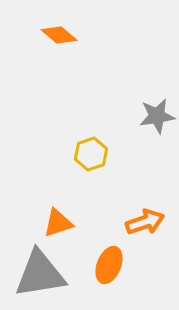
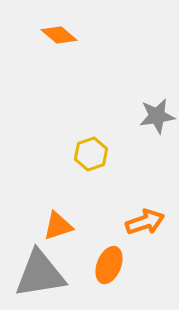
orange triangle: moved 3 px down
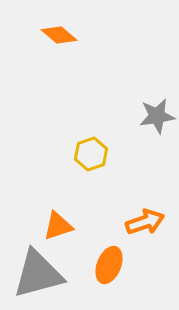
gray triangle: moved 2 px left; rotated 6 degrees counterclockwise
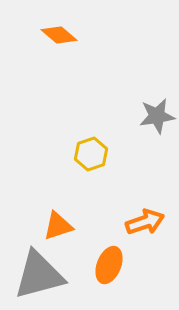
gray triangle: moved 1 px right, 1 px down
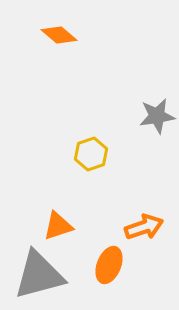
orange arrow: moved 1 px left, 5 px down
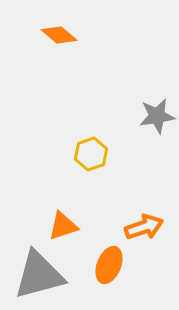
orange triangle: moved 5 px right
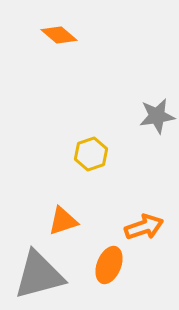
orange triangle: moved 5 px up
